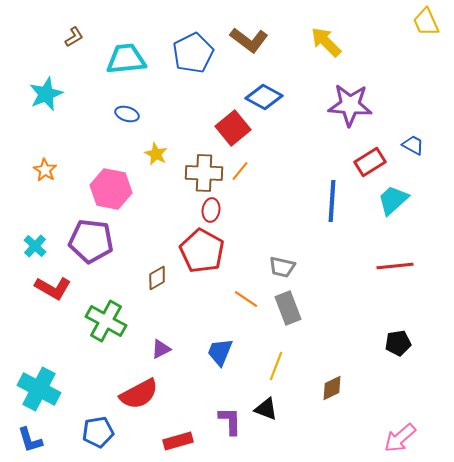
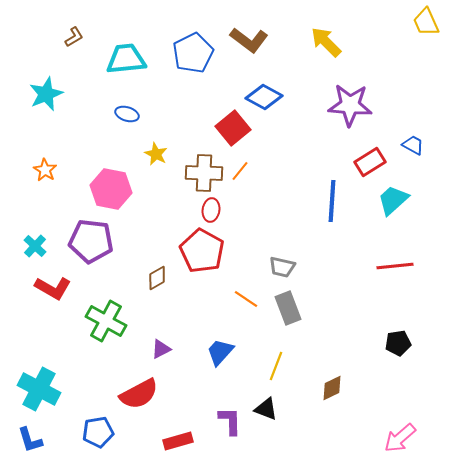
blue trapezoid at (220, 352): rotated 20 degrees clockwise
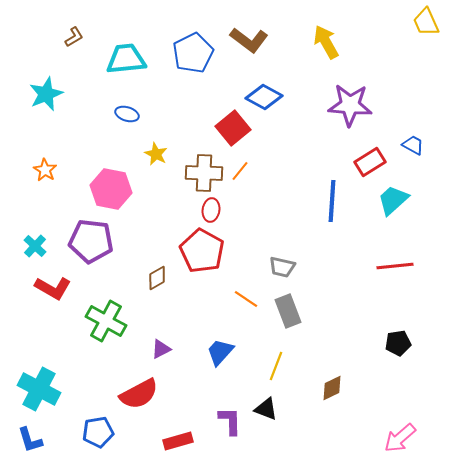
yellow arrow at (326, 42): rotated 16 degrees clockwise
gray rectangle at (288, 308): moved 3 px down
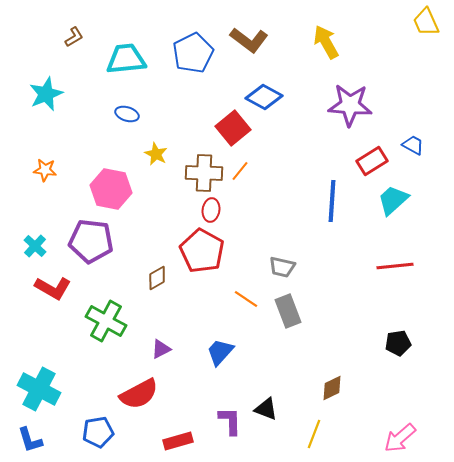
red rectangle at (370, 162): moved 2 px right, 1 px up
orange star at (45, 170): rotated 25 degrees counterclockwise
yellow line at (276, 366): moved 38 px right, 68 px down
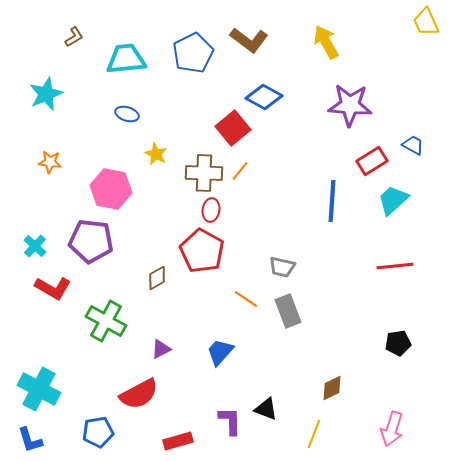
orange star at (45, 170): moved 5 px right, 8 px up
pink arrow at (400, 438): moved 8 px left, 9 px up; rotated 32 degrees counterclockwise
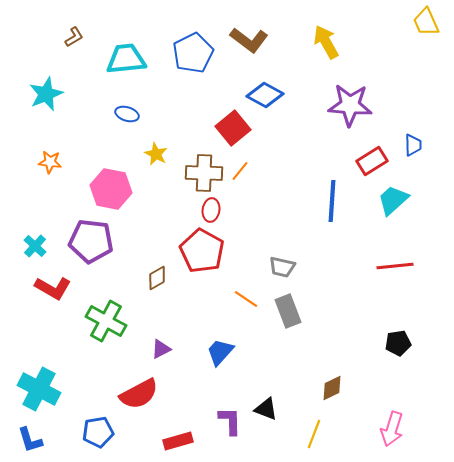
blue diamond at (264, 97): moved 1 px right, 2 px up
blue trapezoid at (413, 145): rotated 60 degrees clockwise
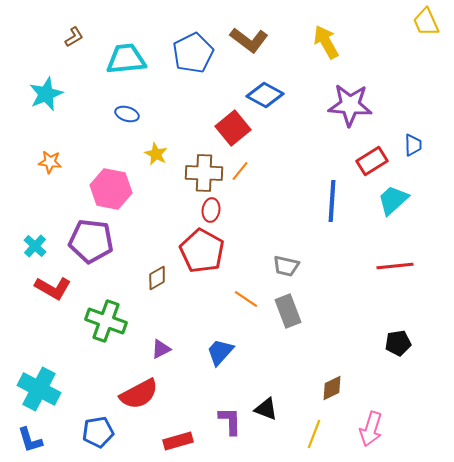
gray trapezoid at (282, 267): moved 4 px right, 1 px up
green cross at (106, 321): rotated 9 degrees counterclockwise
pink arrow at (392, 429): moved 21 px left
